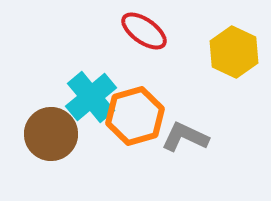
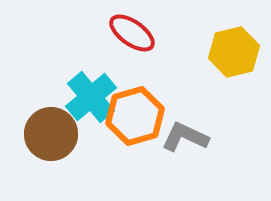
red ellipse: moved 12 px left, 2 px down
yellow hexagon: rotated 21 degrees clockwise
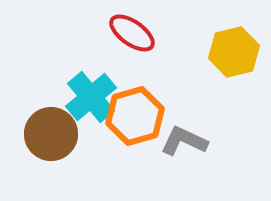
gray L-shape: moved 1 px left, 4 px down
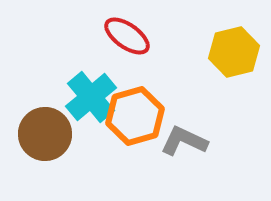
red ellipse: moved 5 px left, 3 px down
brown circle: moved 6 px left
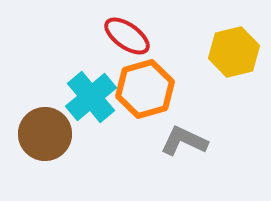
orange hexagon: moved 10 px right, 27 px up
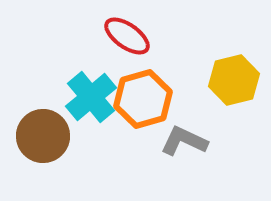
yellow hexagon: moved 28 px down
orange hexagon: moved 2 px left, 10 px down
brown circle: moved 2 px left, 2 px down
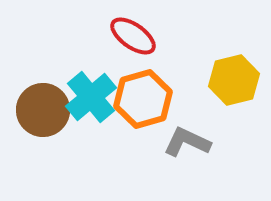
red ellipse: moved 6 px right
brown circle: moved 26 px up
gray L-shape: moved 3 px right, 1 px down
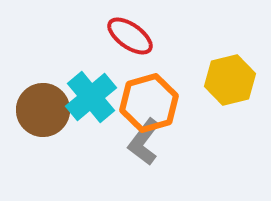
red ellipse: moved 3 px left
yellow hexagon: moved 4 px left
orange hexagon: moved 6 px right, 4 px down
gray L-shape: moved 43 px left; rotated 78 degrees counterclockwise
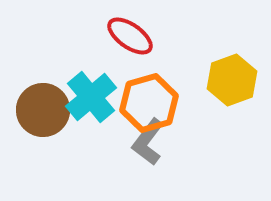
yellow hexagon: moved 2 px right; rotated 6 degrees counterclockwise
gray L-shape: moved 4 px right
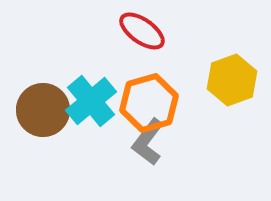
red ellipse: moved 12 px right, 5 px up
cyan cross: moved 4 px down
